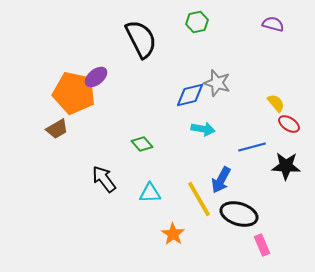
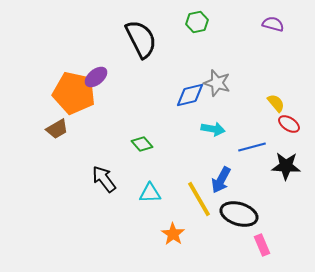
cyan arrow: moved 10 px right
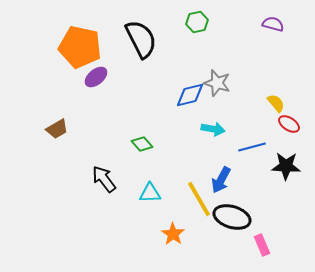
orange pentagon: moved 6 px right, 46 px up
black ellipse: moved 7 px left, 3 px down
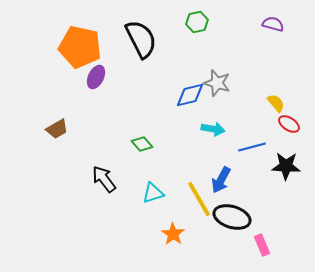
purple ellipse: rotated 25 degrees counterclockwise
cyan triangle: moved 3 px right; rotated 15 degrees counterclockwise
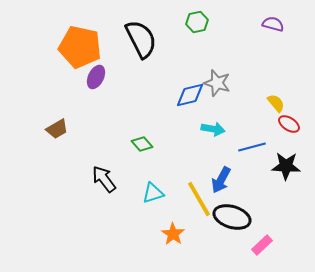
pink rectangle: rotated 70 degrees clockwise
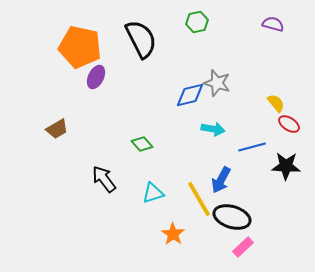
pink rectangle: moved 19 px left, 2 px down
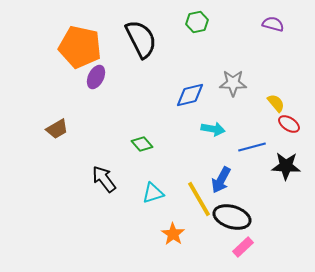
gray star: moved 16 px right; rotated 16 degrees counterclockwise
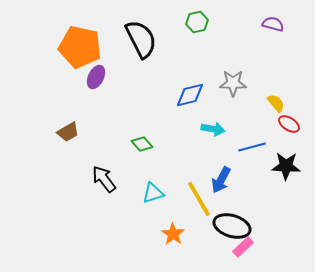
brown trapezoid: moved 11 px right, 3 px down
black ellipse: moved 9 px down
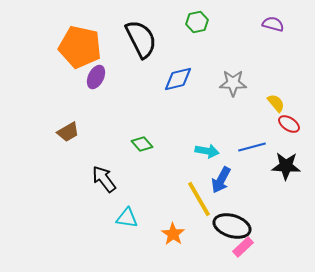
blue diamond: moved 12 px left, 16 px up
cyan arrow: moved 6 px left, 22 px down
cyan triangle: moved 26 px left, 25 px down; rotated 25 degrees clockwise
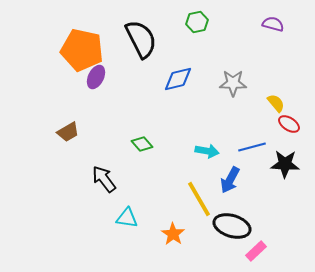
orange pentagon: moved 2 px right, 3 px down
black star: moved 1 px left, 2 px up
blue arrow: moved 9 px right
pink rectangle: moved 13 px right, 4 px down
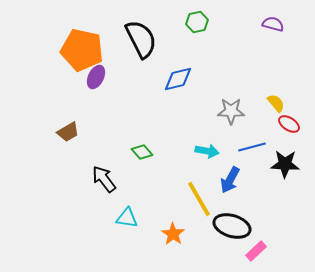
gray star: moved 2 px left, 28 px down
green diamond: moved 8 px down
